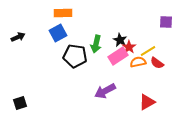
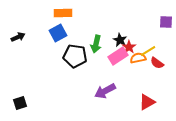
orange semicircle: moved 4 px up
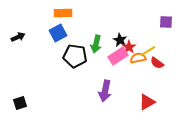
purple arrow: rotated 50 degrees counterclockwise
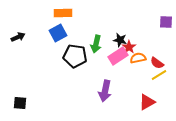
black star: rotated 16 degrees counterclockwise
yellow line: moved 11 px right, 24 px down
black square: rotated 24 degrees clockwise
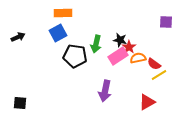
red semicircle: moved 3 px left, 1 px down
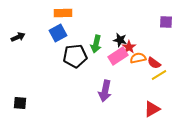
black pentagon: rotated 15 degrees counterclockwise
red semicircle: moved 1 px up
red triangle: moved 5 px right, 7 px down
